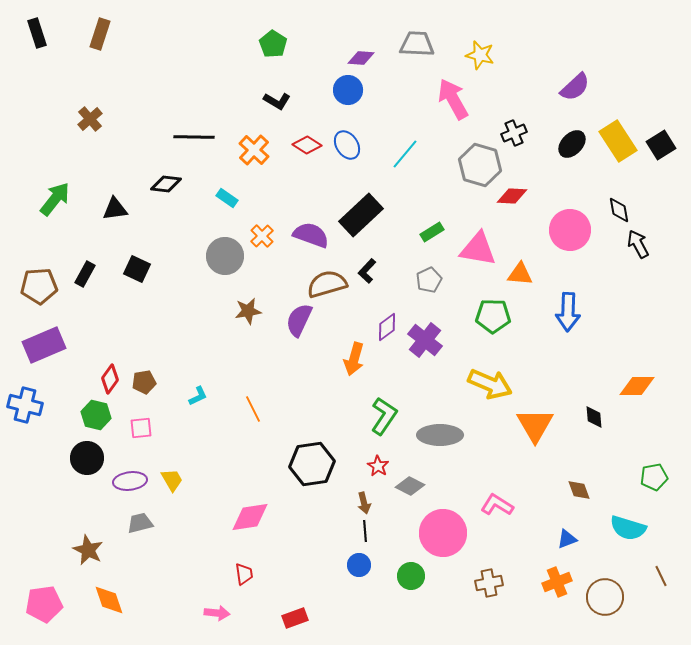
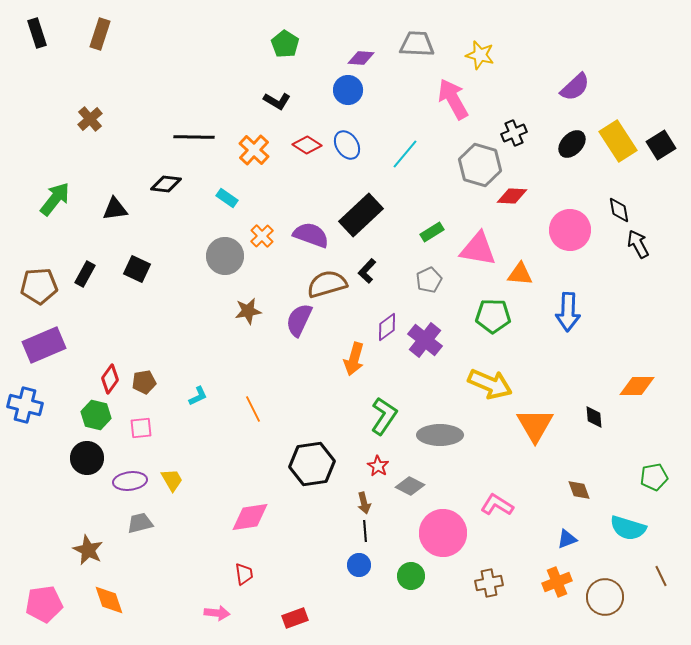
green pentagon at (273, 44): moved 12 px right
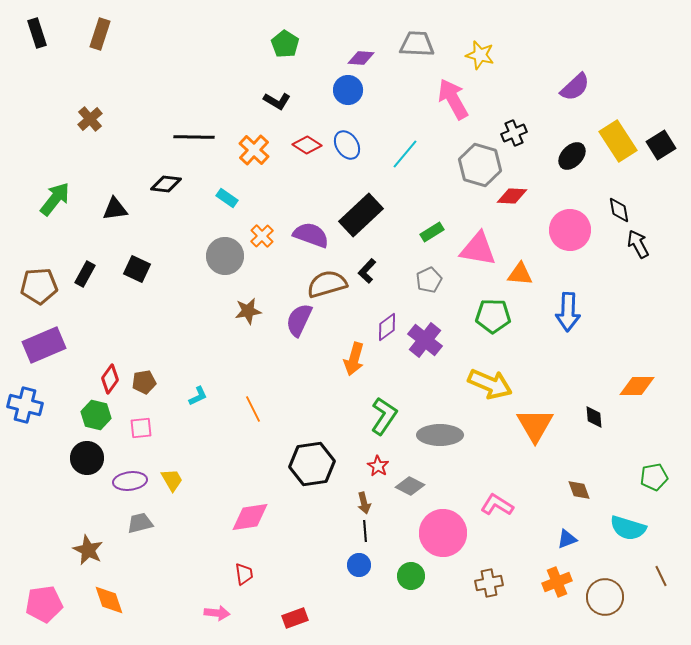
black ellipse at (572, 144): moved 12 px down
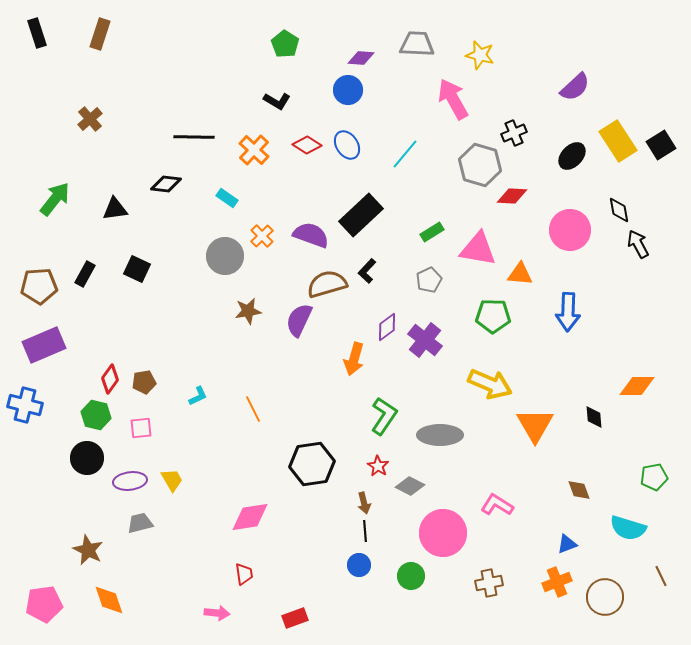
blue triangle at (567, 539): moved 5 px down
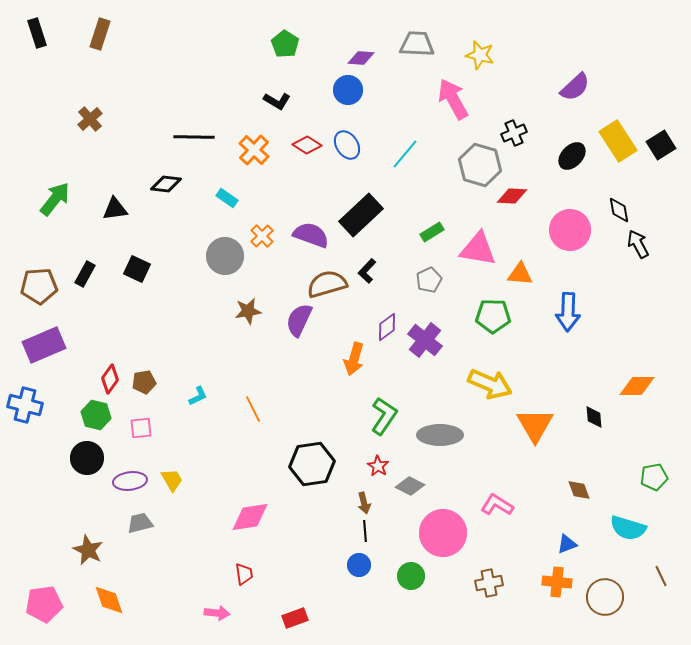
orange cross at (557, 582): rotated 28 degrees clockwise
